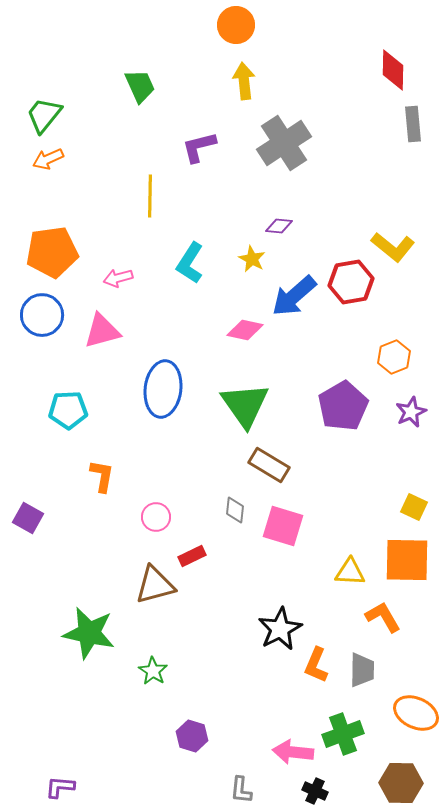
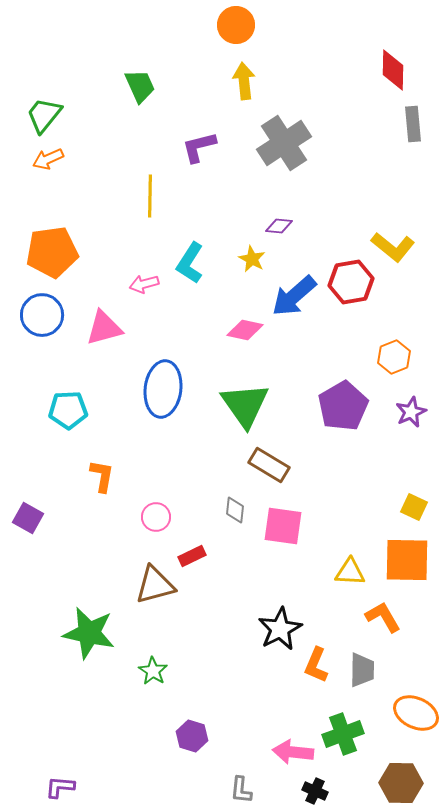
pink arrow at (118, 278): moved 26 px right, 6 px down
pink triangle at (102, 331): moved 2 px right, 3 px up
pink square at (283, 526): rotated 9 degrees counterclockwise
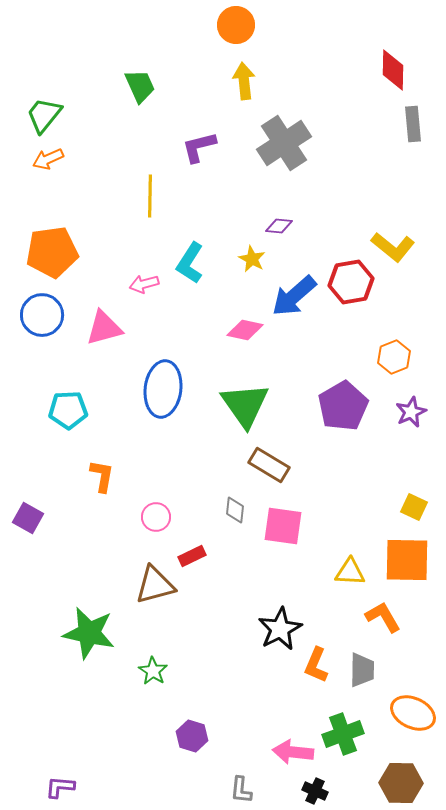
orange ellipse at (416, 713): moved 3 px left
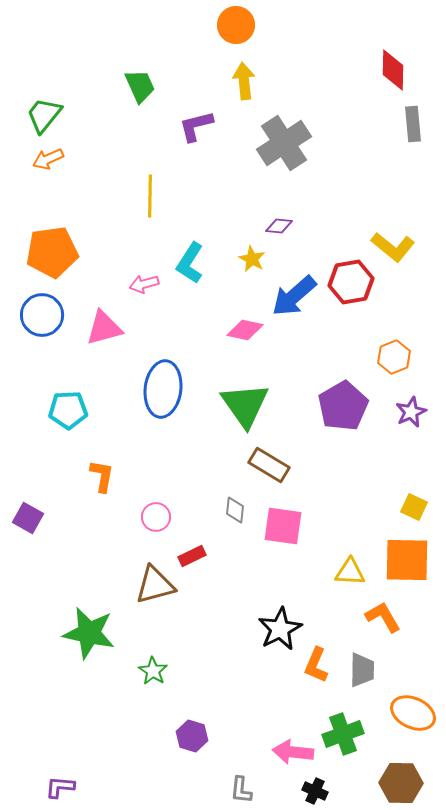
purple L-shape at (199, 147): moved 3 px left, 21 px up
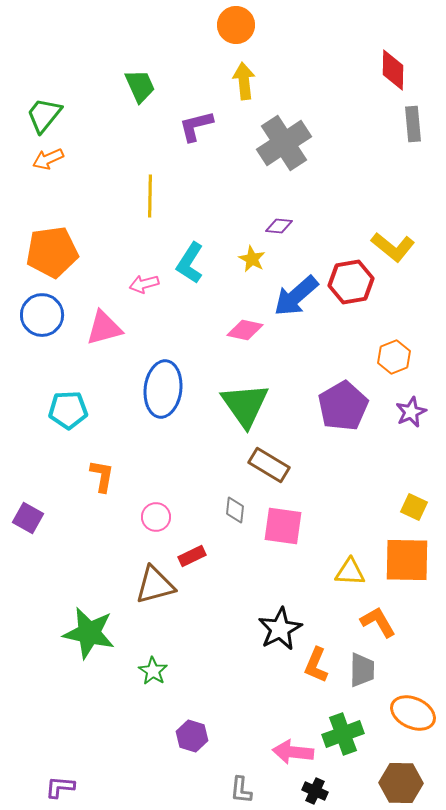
blue arrow at (294, 296): moved 2 px right
orange L-shape at (383, 617): moved 5 px left, 5 px down
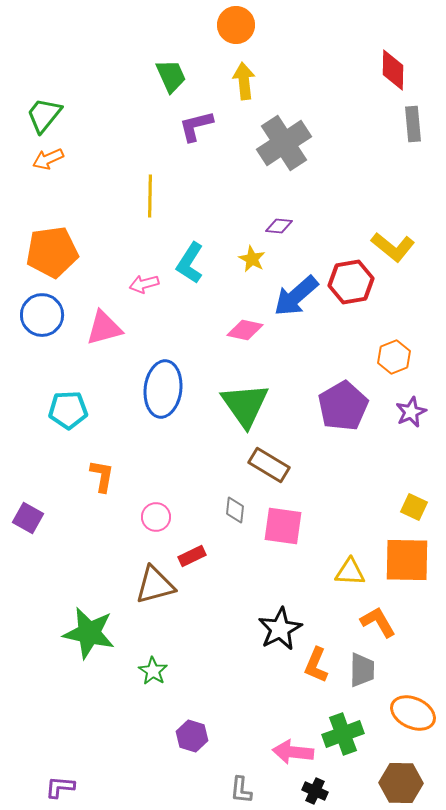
green trapezoid at (140, 86): moved 31 px right, 10 px up
